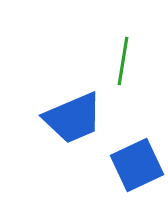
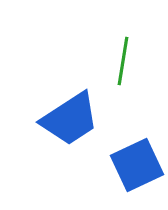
blue trapezoid: moved 3 px left, 1 px down; rotated 10 degrees counterclockwise
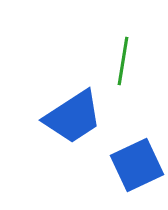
blue trapezoid: moved 3 px right, 2 px up
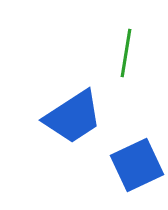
green line: moved 3 px right, 8 px up
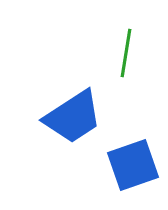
blue square: moved 4 px left; rotated 6 degrees clockwise
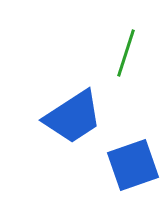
green line: rotated 9 degrees clockwise
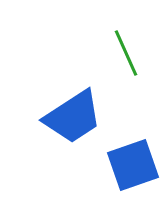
green line: rotated 42 degrees counterclockwise
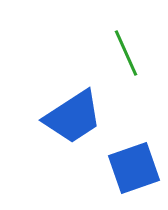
blue square: moved 1 px right, 3 px down
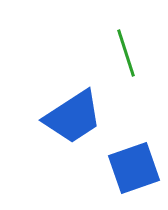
green line: rotated 6 degrees clockwise
